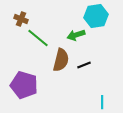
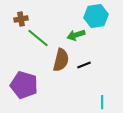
brown cross: rotated 32 degrees counterclockwise
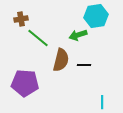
green arrow: moved 2 px right
black line: rotated 24 degrees clockwise
purple pentagon: moved 1 px right, 2 px up; rotated 12 degrees counterclockwise
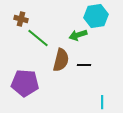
brown cross: rotated 24 degrees clockwise
